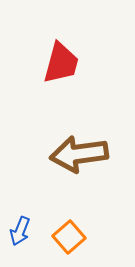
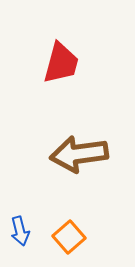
blue arrow: rotated 36 degrees counterclockwise
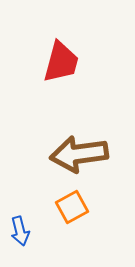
red trapezoid: moved 1 px up
orange square: moved 3 px right, 30 px up; rotated 12 degrees clockwise
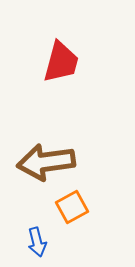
brown arrow: moved 33 px left, 8 px down
blue arrow: moved 17 px right, 11 px down
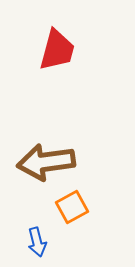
red trapezoid: moved 4 px left, 12 px up
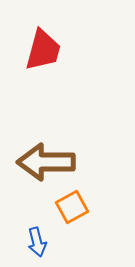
red trapezoid: moved 14 px left
brown arrow: rotated 8 degrees clockwise
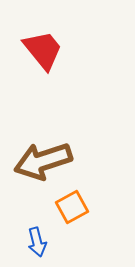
red trapezoid: rotated 54 degrees counterclockwise
brown arrow: moved 3 px left, 1 px up; rotated 18 degrees counterclockwise
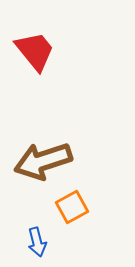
red trapezoid: moved 8 px left, 1 px down
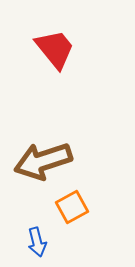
red trapezoid: moved 20 px right, 2 px up
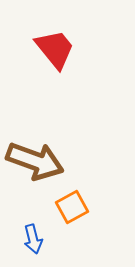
brown arrow: moved 8 px left; rotated 142 degrees counterclockwise
blue arrow: moved 4 px left, 3 px up
